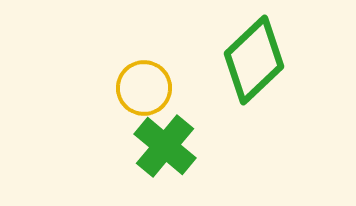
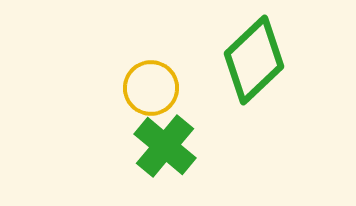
yellow circle: moved 7 px right
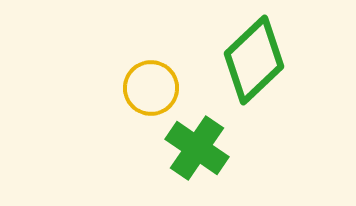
green cross: moved 32 px right, 2 px down; rotated 6 degrees counterclockwise
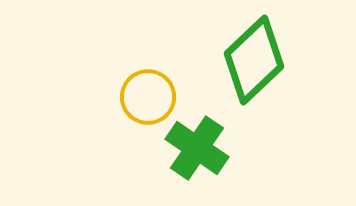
yellow circle: moved 3 px left, 9 px down
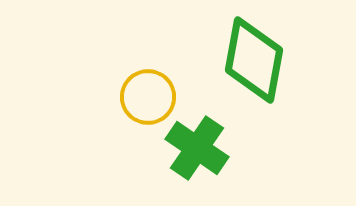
green diamond: rotated 36 degrees counterclockwise
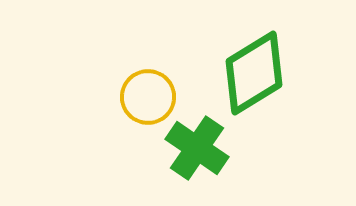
green diamond: moved 13 px down; rotated 48 degrees clockwise
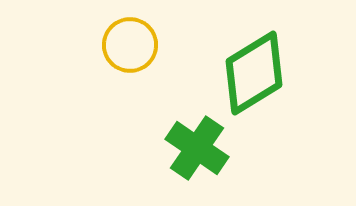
yellow circle: moved 18 px left, 52 px up
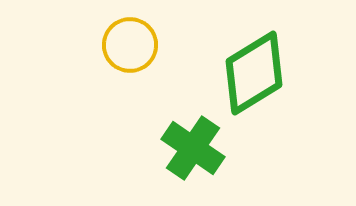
green cross: moved 4 px left
